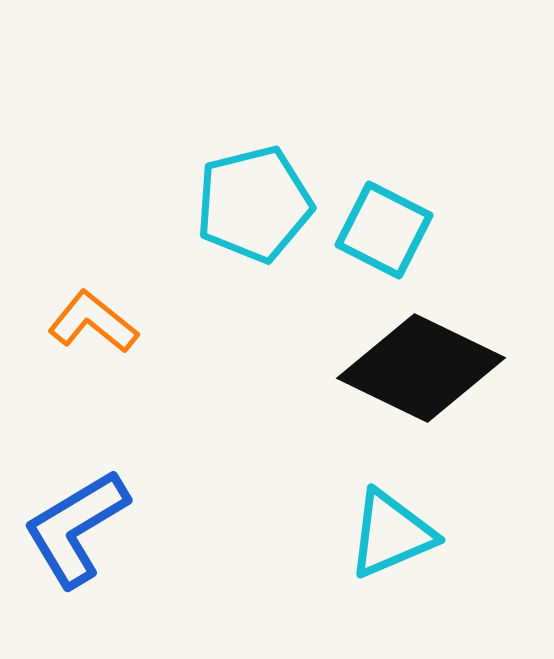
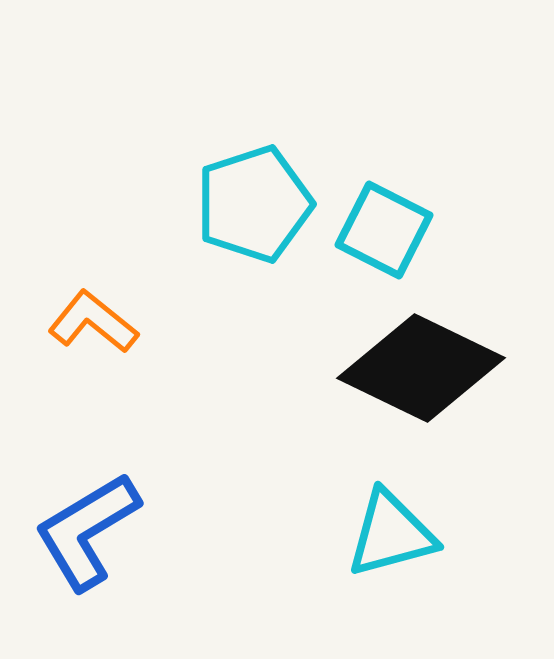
cyan pentagon: rotated 4 degrees counterclockwise
blue L-shape: moved 11 px right, 3 px down
cyan triangle: rotated 8 degrees clockwise
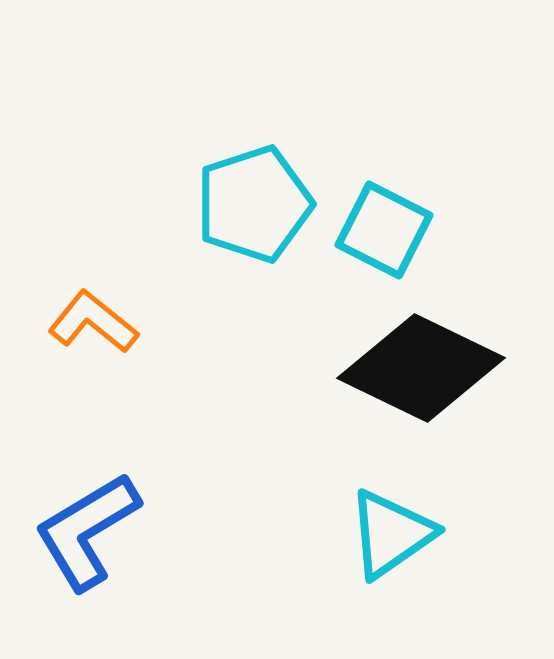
cyan triangle: rotated 20 degrees counterclockwise
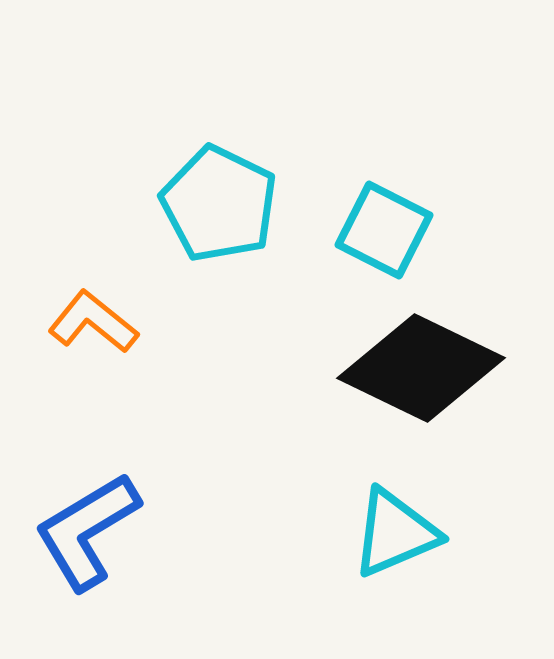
cyan pentagon: moved 35 px left; rotated 28 degrees counterclockwise
cyan triangle: moved 4 px right, 1 px up; rotated 12 degrees clockwise
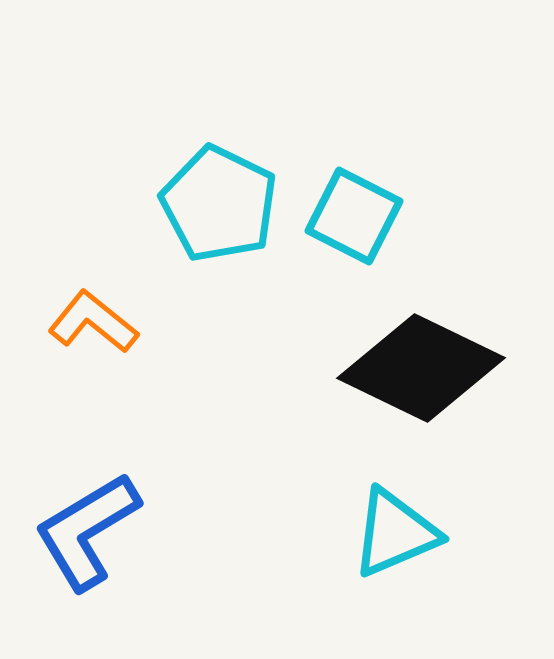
cyan square: moved 30 px left, 14 px up
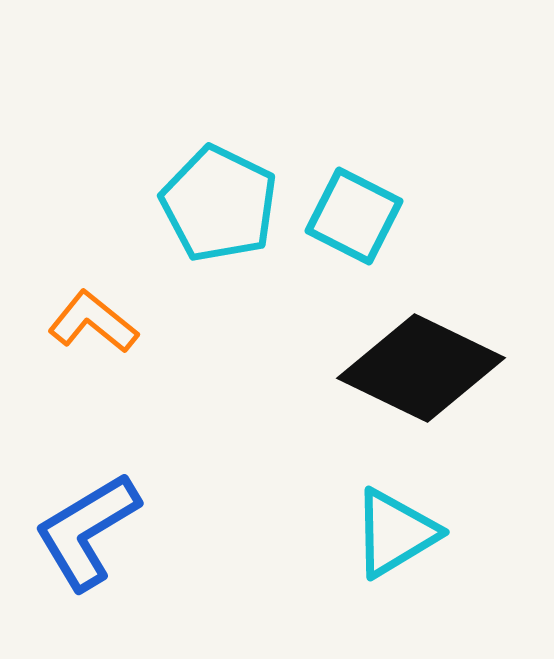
cyan triangle: rotated 8 degrees counterclockwise
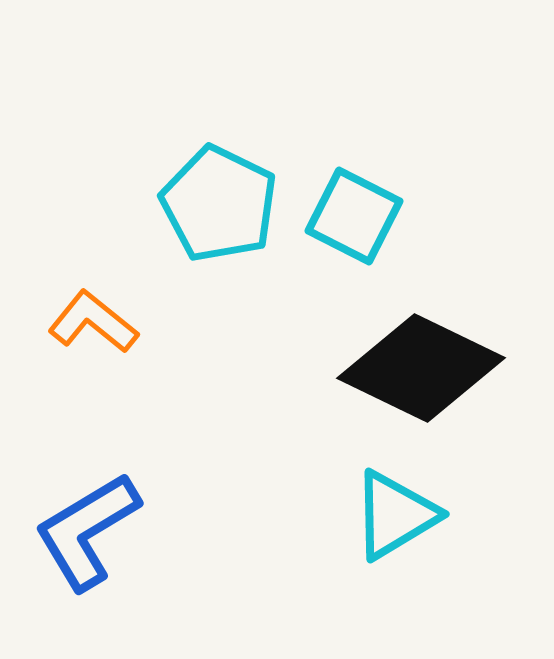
cyan triangle: moved 18 px up
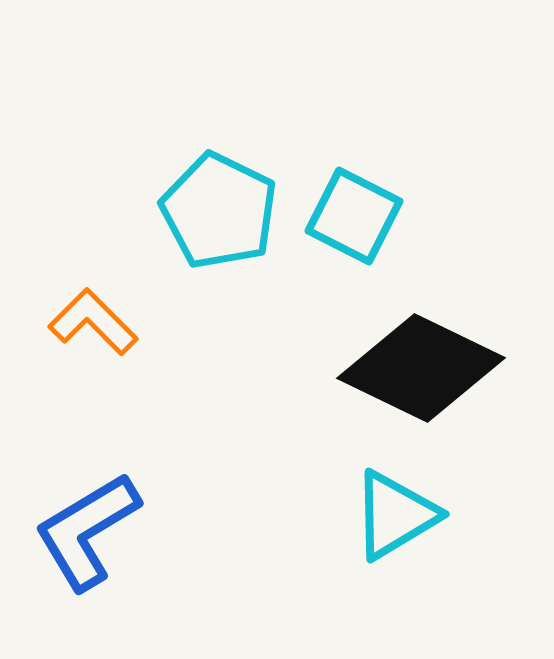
cyan pentagon: moved 7 px down
orange L-shape: rotated 6 degrees clockwise
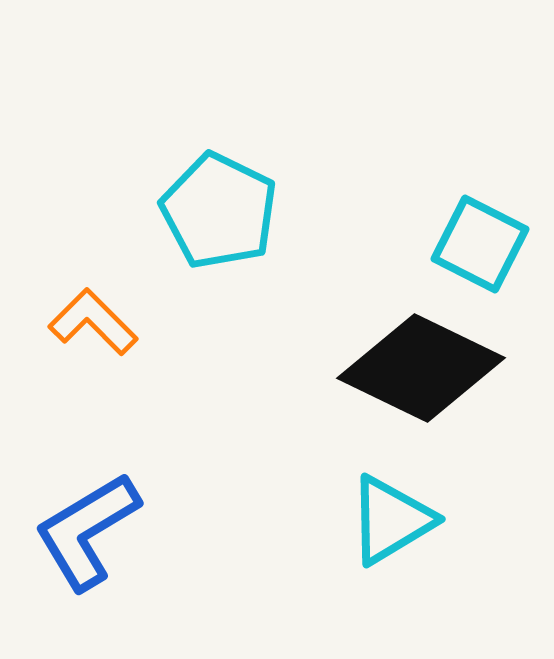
cyan square: moved 126 px right, 28 px down
cyan triangle: moved 4 px left, 5 px down
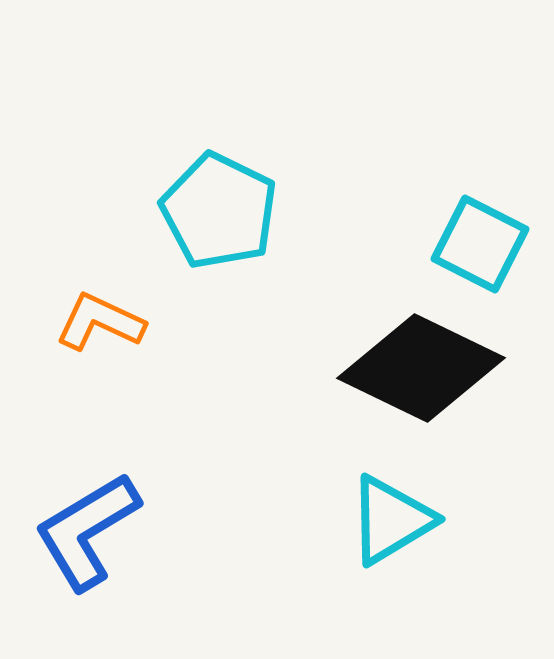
orange L-shape: moved 7 px right; rotated 20 degrees counterclockwise
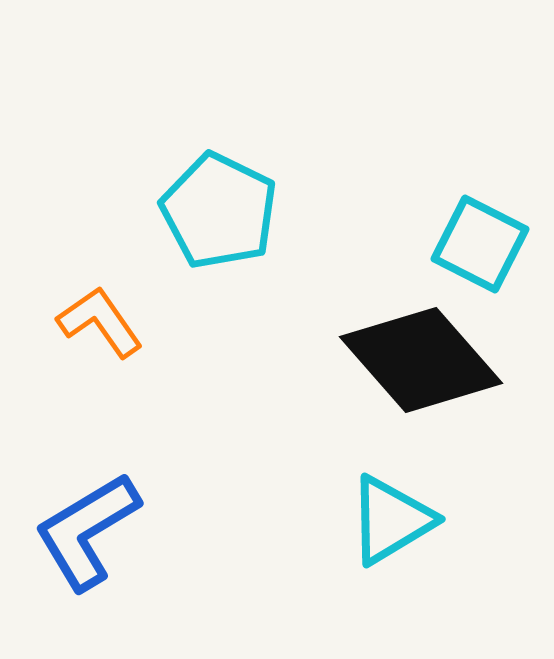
orange L-shape: rotated 30 degrees clockwise
black diamond: moved 8 px up; rotated 23 degrees clockwise
